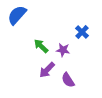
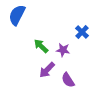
blue semicircle: rotated 15 degrees counterclockwise
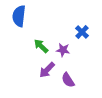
blue semicircle: moved 2 px right, 1 px down; rotated 20 degrees counterclockwise
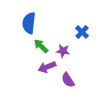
blue semicircle: moved 10 px right, 7 px down
purple star: moved 1 px down
purple arrow: moved 3 px up; rotated 24 degrees clockwise
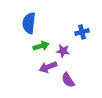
blue cross: rotated 32 degrees clockwise
green arrow: rotated 119 degrees clockwise
purple arrow: moved 1 px right
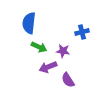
green arrow: moved 2 px left, 1 px down; rotated 42 degrees clockwise
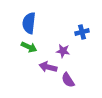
green arrow: moved 10 px left
purple arrow: rotated 36 degrees clockwise
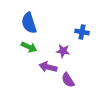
blue semicircle: rotated 25 degrees counterclockwise
blue cross: rotated 24 degrees clockwise
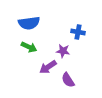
blue semicircle: rotated 80 degrees counterclockwise
blue cross: moved 4 px left
purple arrow: rotated 48 degrees counterclockwise
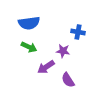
purple arrow: moved 2 px left
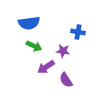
green arrow: moved 5 px right, 1 px up
purple semicircle: moved 2 px left
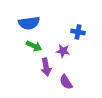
purple arrow: rotated 66 degrees counterclockwise
purple semicircle: moved 2 px down
